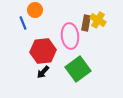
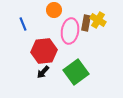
orange circle: moved 19 px right
blue line: moved 1 px down
pink ellipse: moved 5 px up; rotated 15 degrees clockwise
red hexagon: moved 1 px right
green square: moved 2 px left, 3 px down
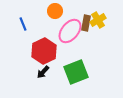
orange circle: moved 1 px right, 1 px down
yellow cross: rotated 28 degrees clockwise
pink ellipse: rotated 30 degrees clockwise
red hexagon: rotated 20 degrees counterclockwise
green square: rotated 15 degrees clockwise
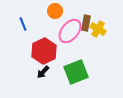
yellow cross: moved 9 px down; rotated 28 degrees counterclockwise
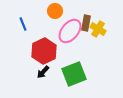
green square: moved 2 px left, 2 px down
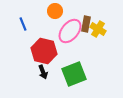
brown rectangle: moved 1 px down
red hexagon: rotated 20 degrees counterclockwise
black arrow: rotated 64 degrees counterclockwise
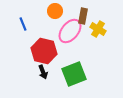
brown rectangle: moved 3 px left, 8 px up
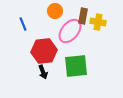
yellow cross: moved 7 px up; rotated 21 degrees counterclockwise
red hexagon: rotated 20 degrees counterclockwise
green square: moved 2 px right, 8 px up; rotated 15 degrees clockwise
